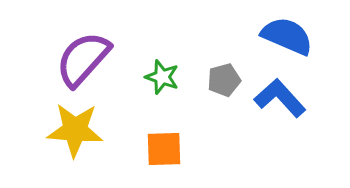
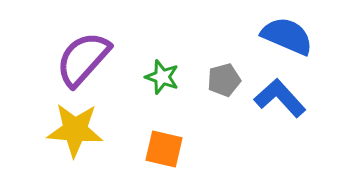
orange square: rotated 15 degrees clockwise
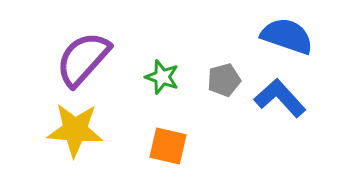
blue semicircle: rotated 4 degrees counterclockwise
orange square: moved 4 px right, 3 px up
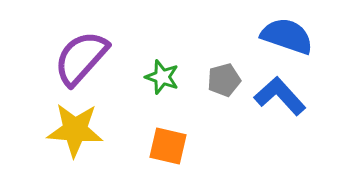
purple semicircle: moved 2 px left, 1 px up
blue L-shape: moved 2 px up
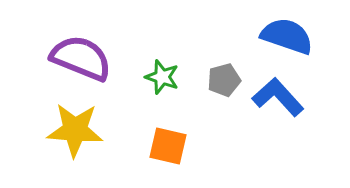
purple semicircle: rotated 70 degrees clockwise
blue L-shape: moved 2 px left, 1 px down
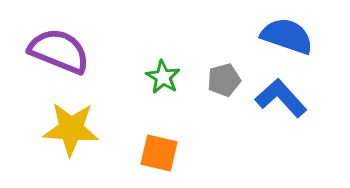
purple semicircle: moved 22 px left, 7 px up
green star: moved 1 px right; rotated 12 degrees clockwise
blue L-shape: moved 3 px right, 1 px down
yellow star: moved 4 px left, 1 px up
orange square: moved 9 px left, 7 px down
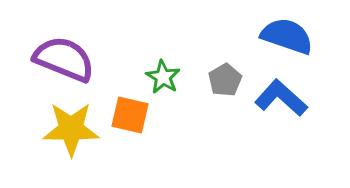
purple semicircle: moved 5 px right, 8 px down
gray pentagon: moved 1 px right; rotated 16 degrees counterclockwise
blue L-shape: rotated 6 degrees counterclockwise
yellow star: rotated 4 degrees counterclockwise
orange square: moved 29 px left, 38 px up
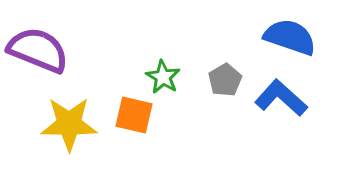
blue semicircle: moved 3 px right, 1 px down
purple semicircle: moved 26 px left, 9 px up
orange square: moved 4 px right
yellow star: moved 2 px left, 5 px up
